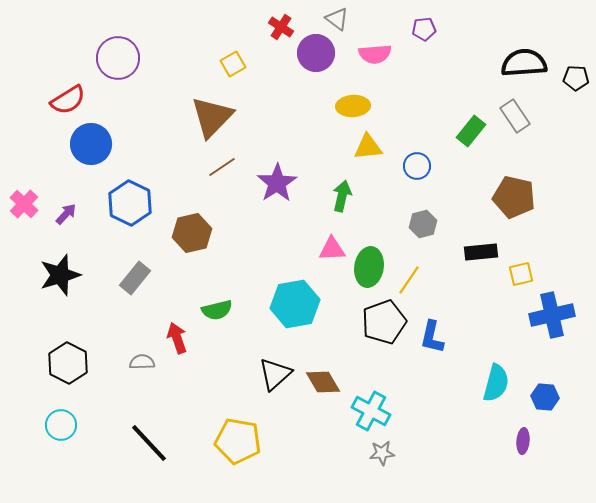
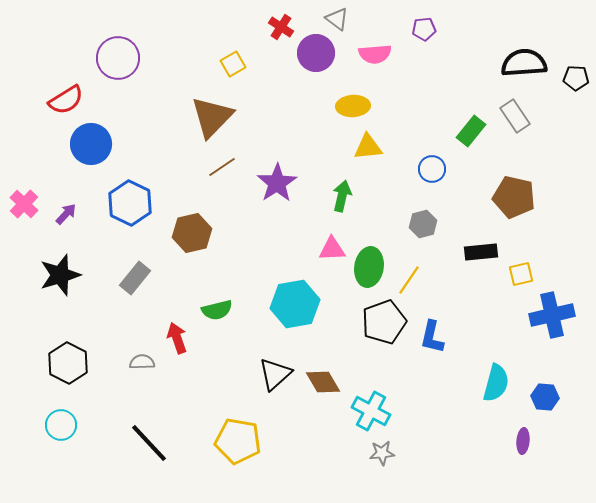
red semicircle at (68, 100): moved 2 px left
blue circle at (417, 166): moved 15 px right, 3 px down
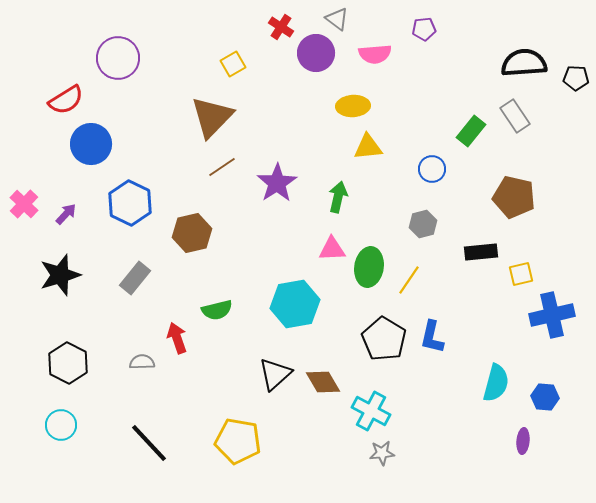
green arrow at (342, 196): moved 4 px left, 1 px down
black pentagon at (384, 322): moved 17 px down; rotated 21 degrees counterclockwise
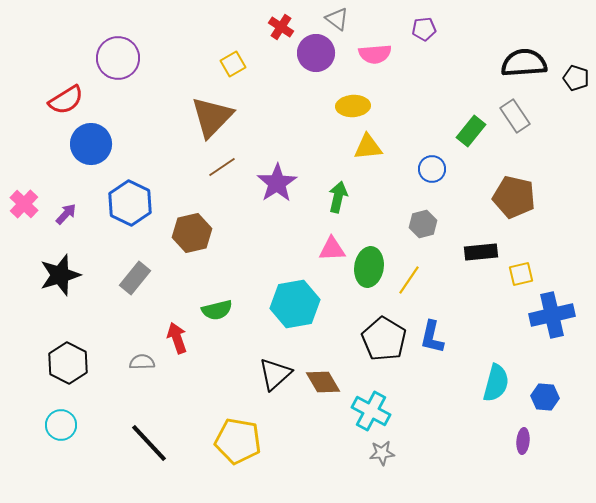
black pentagon at (576, 78): rotated 15 degrees clockwise
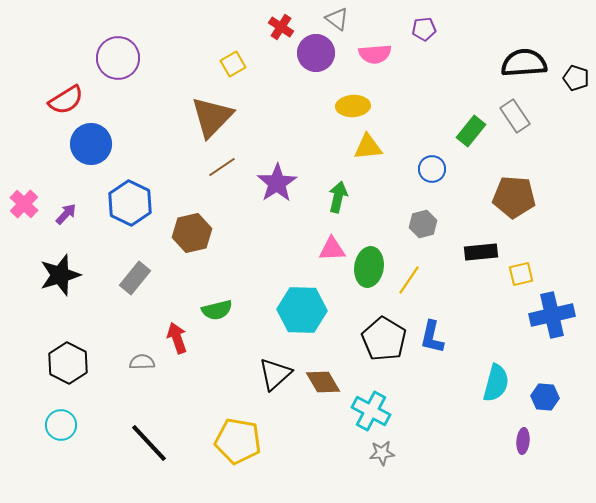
brown pentagon at (514, 197): rotated 9 degrees counterclockwise
cyan hexagon at (295, 304): moved 7 px right, 6 px down; rotated 12 degrees clockwise
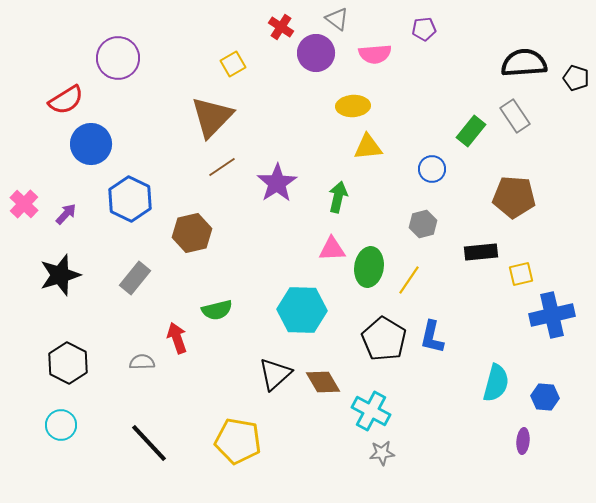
blue hexagon at (130, 203): moved 4 px up
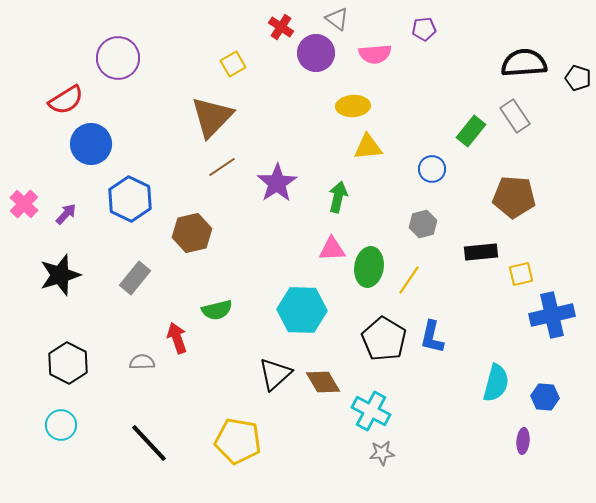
black pentagon at (576, 78): moved 2 px right
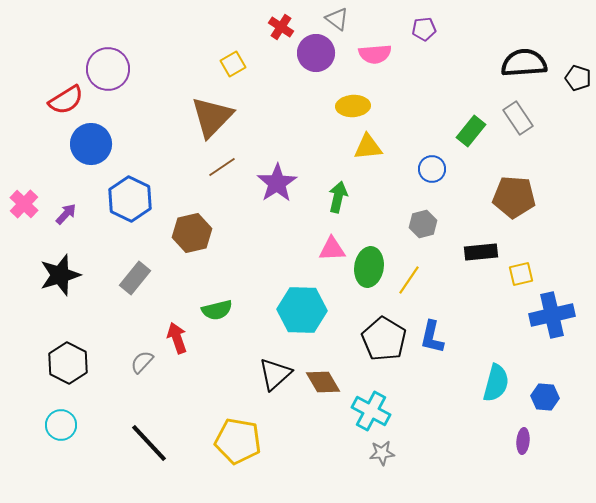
purple circle at (118, 58): moved 10 px left, 11 px down
gray rectangle at (515, 116): moved 3 px right, 2 px down
gray semicircle at (142, 362): rotated 45 degrees counterclockwise
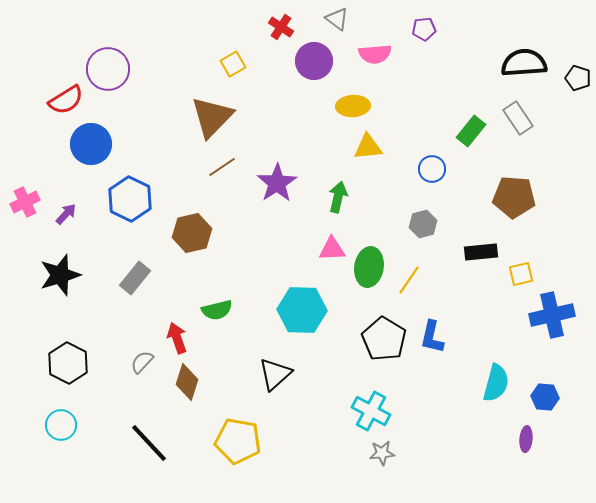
purple circle at (316, 53): moved 2 px left, 8 px down
pink cross at (24, 204): moved 1 px right, 2 px up; rotated 20 degrees clockwise
brown diamond at (323, 382): moved 136 px left; rotated 48 degrees clockwise
purple ellipse at (523, 441): moved 3 px right, 2 px up
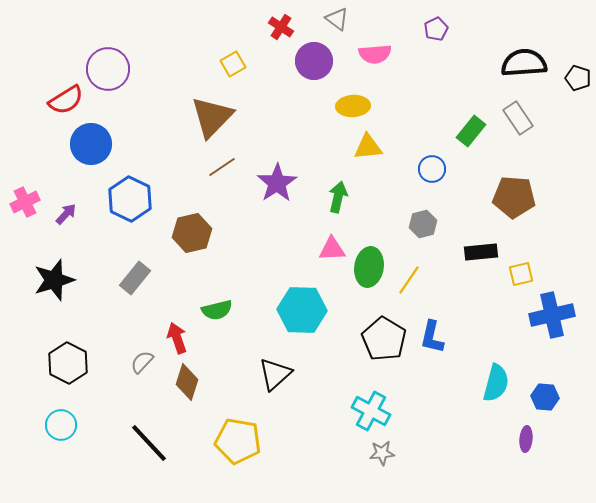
purple pentagon at (424, 29): moved 12 px right; rotated 20 degrees counterclockwise
black star at (60, 275): moved 6 px left, 5 px down
